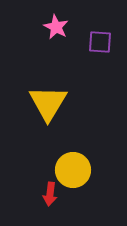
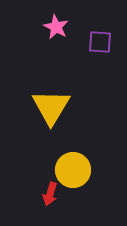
yellow triangle: moved 3 px right, 4 px down
red arrow: rotated 10 degrees clockwise
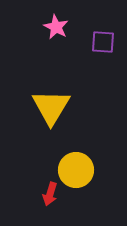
purple square: moved 3 px right
yellow circle: moved 3 px right
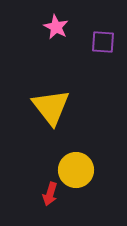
yellow triangle: rotated 9 degrees counterclockwise
